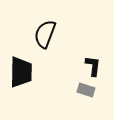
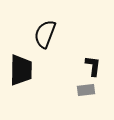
black trapezoid: moved 2 px up
gray rectangle: rotated 24 degrees counterclockwise
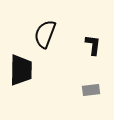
black L-shape: moved 21 px up
gray rectangle: moved 5 px right
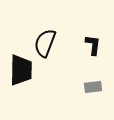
black semicircle: moved 9 px down
gray rectangle: moved 2 px right, 3 px up
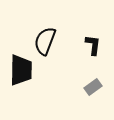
black semicircle: moved 2 px up
gray rectangle: rotated 30 degrees counterclockwise
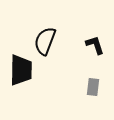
black L-shape: moved 2 px right; rotated 25 degrees counterclockwise
gray rectangle: rotated 48 degrees counterclockwise
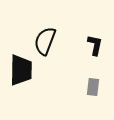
black L-shape: rotated 30 degrees clockwise
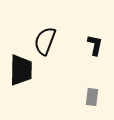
gray rectangle: moved 1 px left, 10 px down
